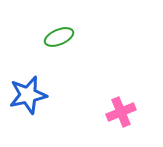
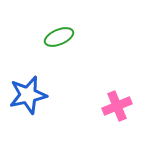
pink cross: moved 4 px left, 6 px up
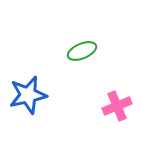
green ellipse: moved 23 px right, 14 px down
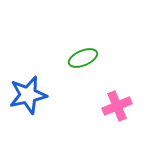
green ellipse: moved 1 px right, 7 px down
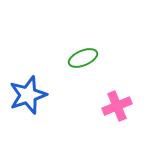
blue star: rotated 6 degrees counterclockwise
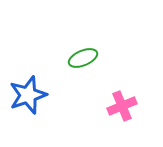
pink cross: moved 5 px right
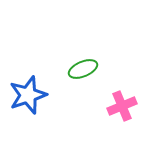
green ellipse: moved 11 px down
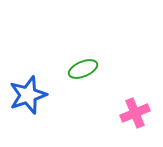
pink cross: moved 13 px right, 7 px down
